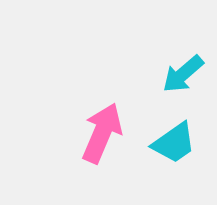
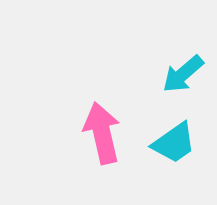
pink arrow: rotated 36 degrees counterclockwise
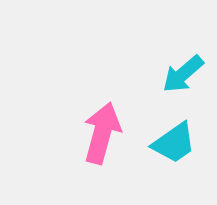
pink arrow: rotated 28 degrees clockwise
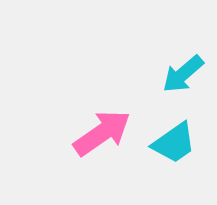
pink arrow: rotated 40 degrees clockwise
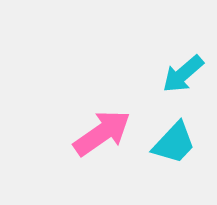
cyan trapezoid: rotated 12 degrees counterclockwise
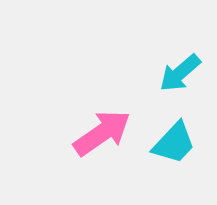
cyan arrow: moved 3 px left, 1 px up
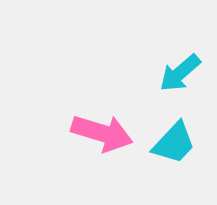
pink arrow: rotated 52 degrees clockwise
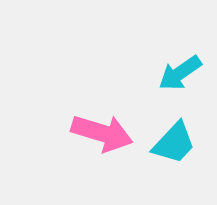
cyan arrow: rotated 6 degrees clockwise
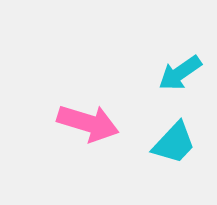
pink arrow: moved 14 px left, 10 px up
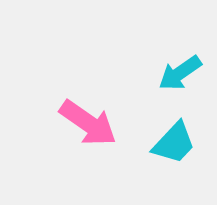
pink arrow: rotated 18 degrees clockwise
